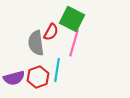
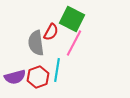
pink line: rotated 12 degrees clockwise
purple semicircle: moved 1 px right, 1 px up
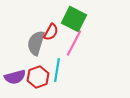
green square: moved 2 px right
gray semicircle: rotated 25 degrees clockwise
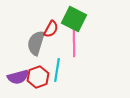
red semicircle: moved 3 px up
pink line: rotated 28 degrees counterclockwise
purple semicircle: moved 3 px right
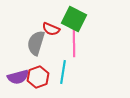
red semicircle: rotated 84 degrees clockwise
cyan line: moved 6 px right, 2 px down
